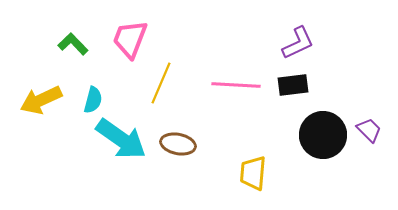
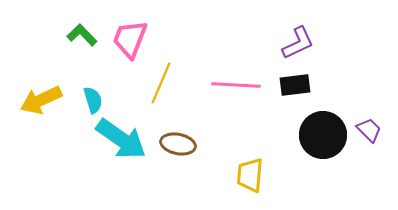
green L-shape: moved 9 px right, 9 px up
black rectangle: moved 2 px right
cyan semicircle: rotated 32 degrees counterclockwise
yellow trapezoid: moved 3 px left, 2 px down
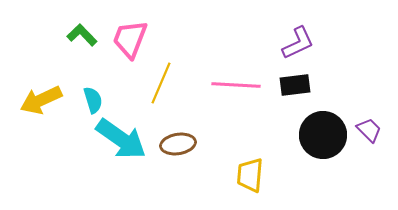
brown ellipse: rotated 20 degrees counterclockwise
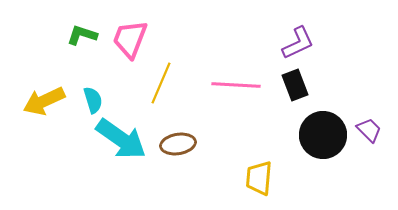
green L-shape: rotated 28 degrees counterclockwise
black rectangle: rotated 76 degrees clockwise
yellow arrow: moved 3 px right, 1 px down
yellow trapezoid: moved 9 px right, 3 px down
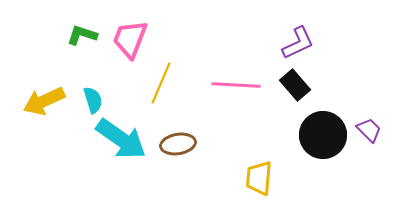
black rectangle: rotated 20 degrees counterclockwise
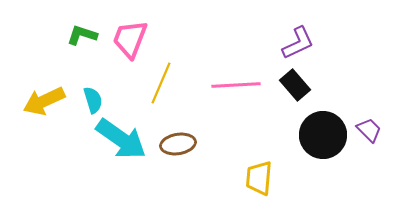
pink line: rotated 6 degrees counterclockwise
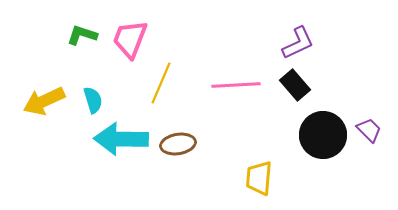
cyan arrow: rotated 146 degrees clockwise
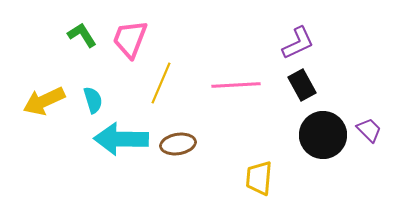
green L-shape: rotated 40 degrees clockwise
black rectangle: moved 7 px right; rotated 12 degrees clockwise
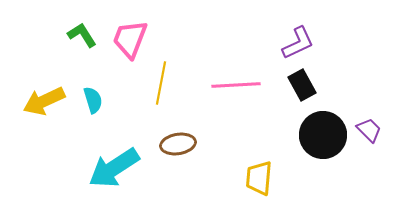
yellow line: rotated 12 degrees counterclockwise
cyan arrow: moved 7 px left, 29 px down; rotated 34 degrees counterclockwise
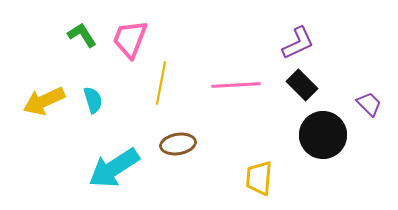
black rectangle: rotated 16 degrees counterclockwise
purple trapezoid: moved 26 px up
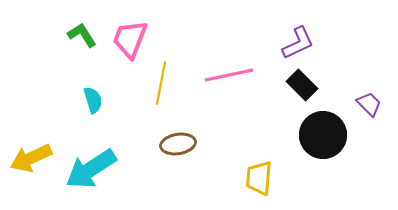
pink line: moved 7 px left, 10 px up; rotated 9 degrees counterclockwise
yellow arrow: moved 13 px left, 57 px down
cyan arrow: moved 23 px left, 1 px down
